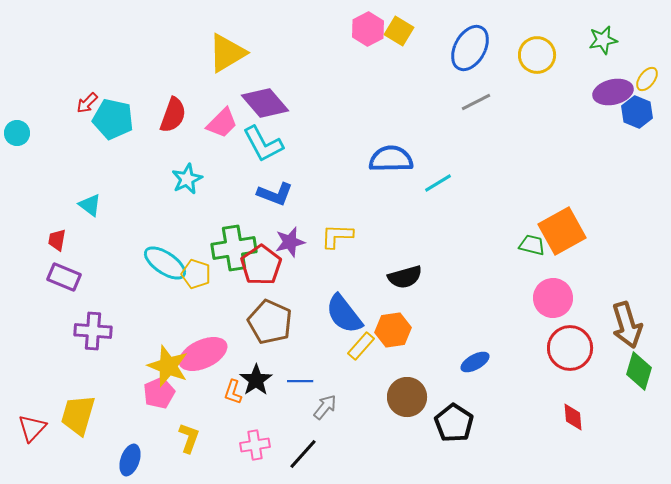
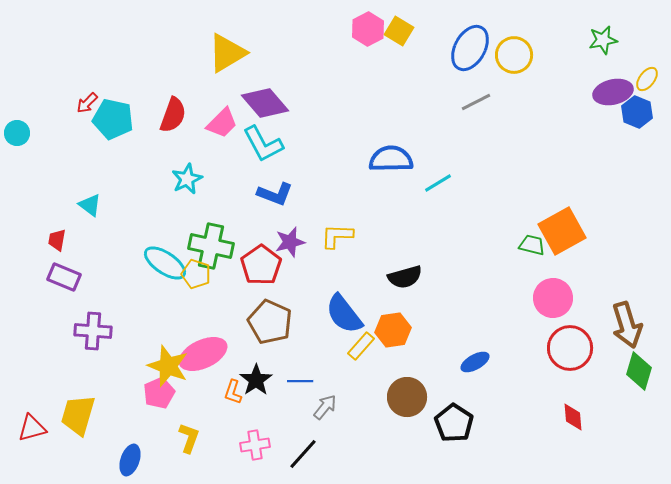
yellow circle at (537, 55): moved 23 px left
green cross at (234, 248): moved 23 px left, 2 px up; rotated 21 degrees clockwise
red triangle at (32, 428): rotated 32 degrees clockwise
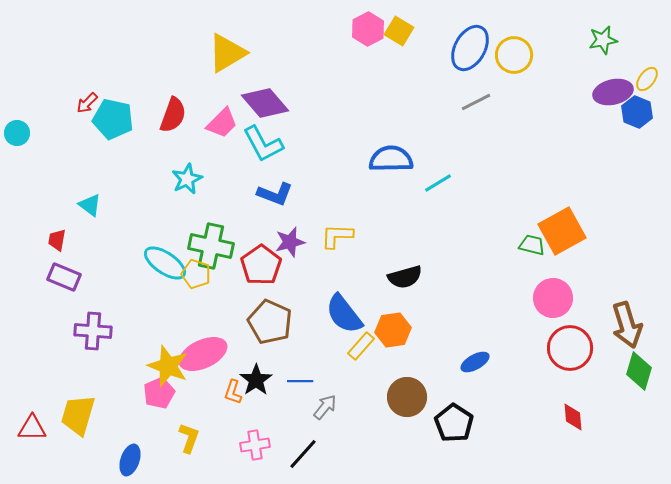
red triangle at (32, 428): rotated 16 degrees clockwise
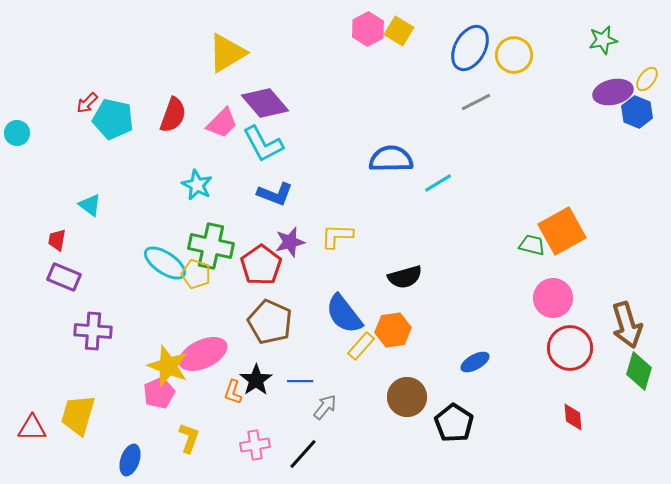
cyan star at (187, 179): moved 10 px right, 6 px down; rotated 20 degrees counterclockwise
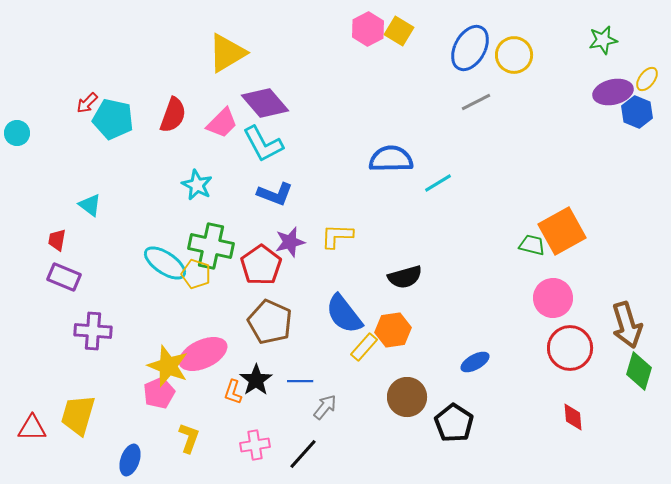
yellow rectangle at (361, 346): moved 3 px right, 1 px down
